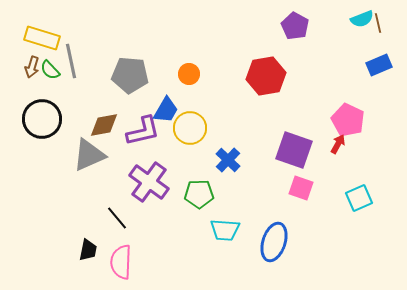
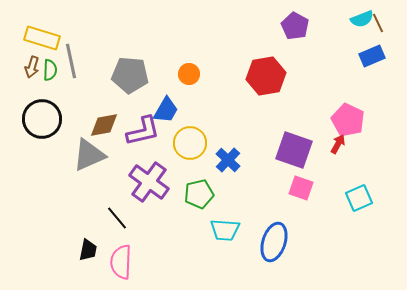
brown line: rotated 12 degrees counterclockwise
blue rectangle: moved 7 px left, 9 px up
green semicircle: rotated 135 degrees counterclockwise
yellow circle: moved 15 px down
green pentagon: rotated 12 degrees counterclockwise
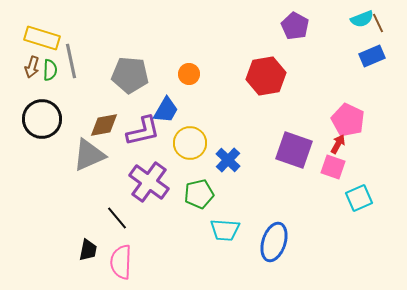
pink square: moved 32 px right, 21 px up
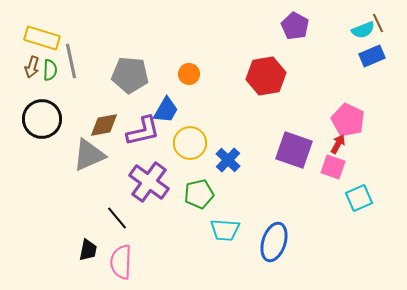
cyan semicircle: moved 1 px right, 11 px down
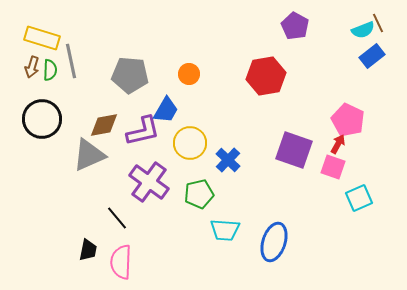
blue rectangle: rotated 15 degrees counterclockwise
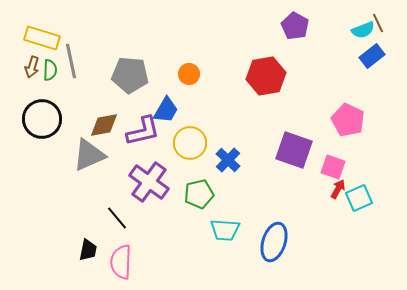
red arrow: moved 45 px down
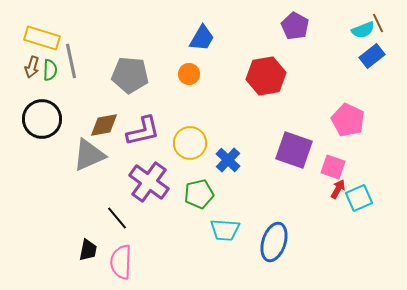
blue trapezoid: moved 36 px right, 72 px up
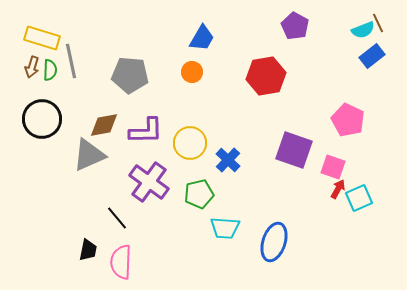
orange circle: moved 3 px right, 2 px up
purple L-shape: moved 3 px right; rotated 12 degrees clockwise
cyan trapezoid: moved 2 px up
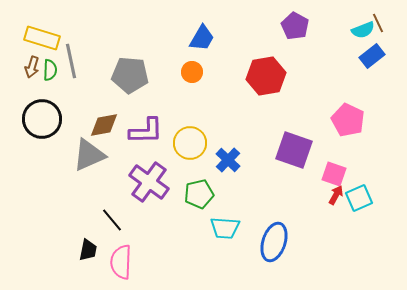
pink square: moved 1 px right, 7 px down
red arrow: moved 2 px left, 6 px down
black line: moved 5 px left, 2 px down
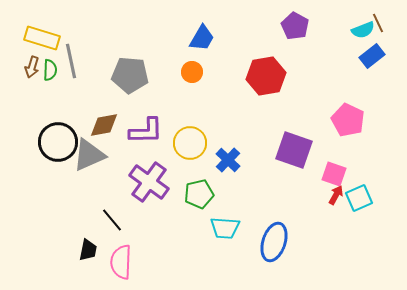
black circle: moved 16 px right, 23 px down
